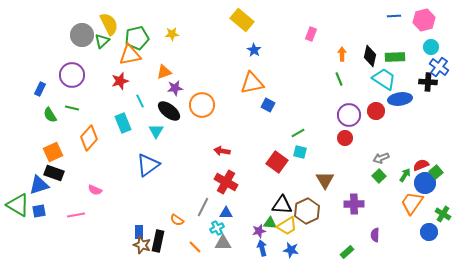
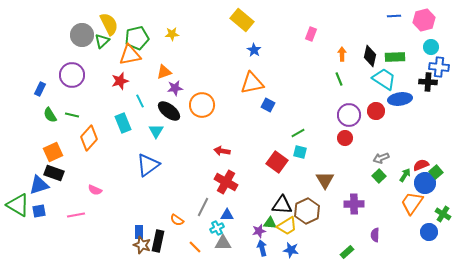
blue cross at (439, 67): rotated 30 degrees counterclockwise
green line at (72, 108): moved 7 px down
blue triangle at (226, 213): moved 1 px right, 2 px down
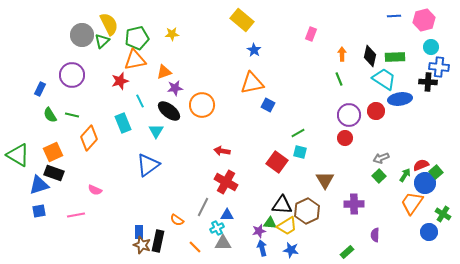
orange triangle at (130, 55): moved 5 px right, 5 px down
green triangle at (18, 205): moved 50 px up
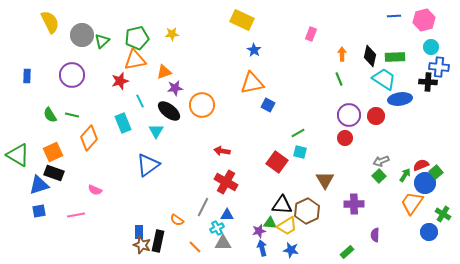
yellow rectangle at (242, 20): rotated 15 degrees counterclockwise
yellow semicircle at (109, 24): moved 59 px left, 2 px up
blue rectangle at (40, 89): moved 13 px left, 13 px up; rotated 24 degrees counterclockwise
red circle at (376, 111): moved 5 px down
gray arrow at (381, 158): moved 3 px down
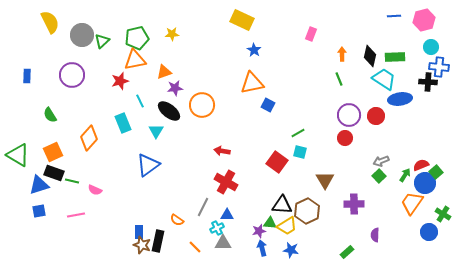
green line at (72, 115): moved 66 px down
